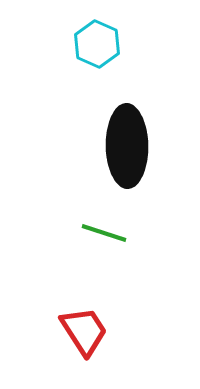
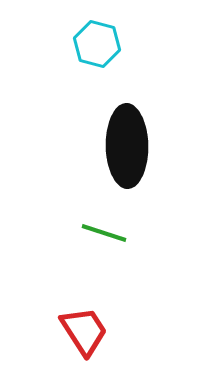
cyan hexagon: rotated 9 degrees counterclockwise
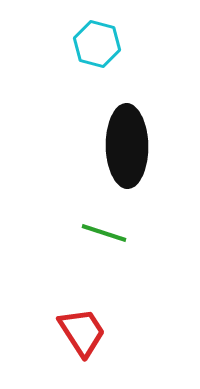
red trapezoid: moved 2 px left, 1 px down
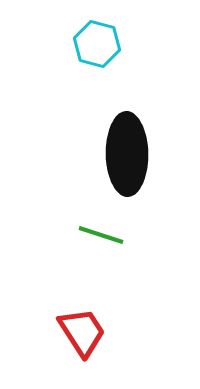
black ellipse: moved 8 px down
green line: moved 3 px left, 2 px down
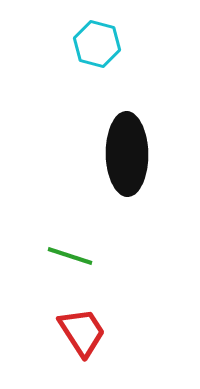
green line: moved 31 px left, 21 px down
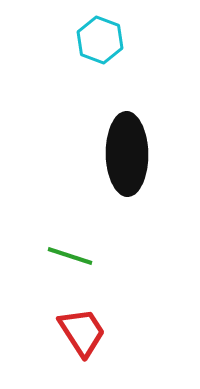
cyan hexagon: moved 3 px right, 4 px up; rotated 6 degrees clockwise
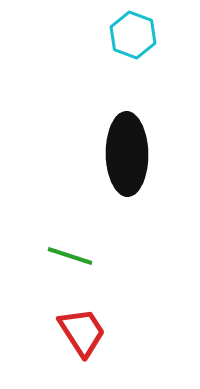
cyan hexagon: moved 33 px right, 5 px up
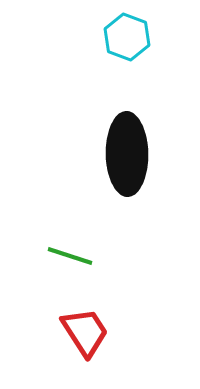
cyan hexagon: moved 6 px left, 2 px down
red trapezoid: moved 3 px right
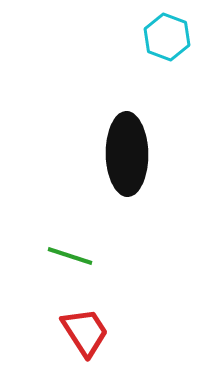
cyan hexagon: moved 40 px right
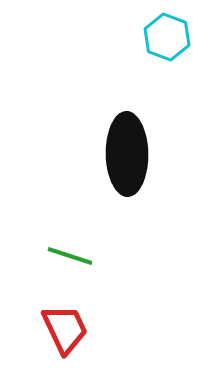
red trapezoid: moved 20 px left, 3 px up; rotated 8 degrees clockwise
